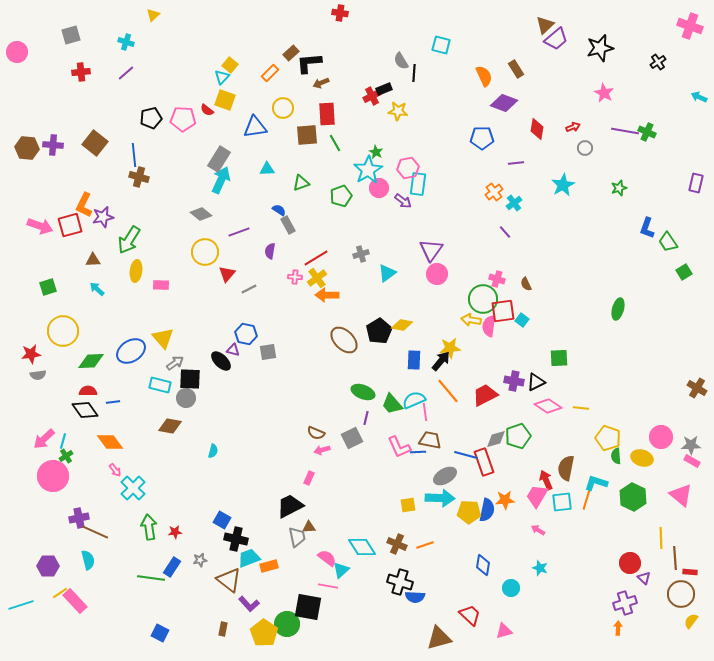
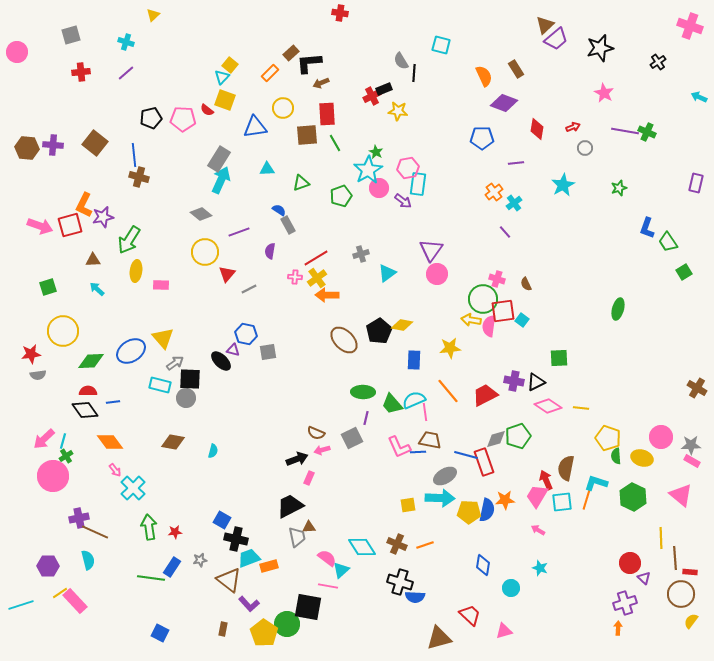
black arrow at (441, 361): moved 144 px left, 98 px down; rotated 30 degrees clockwise
green ellipse at (363, 392): rotated 20 degrees counterclockwise
brown diamond at (170, 426): moved 3 px right, 16 px down
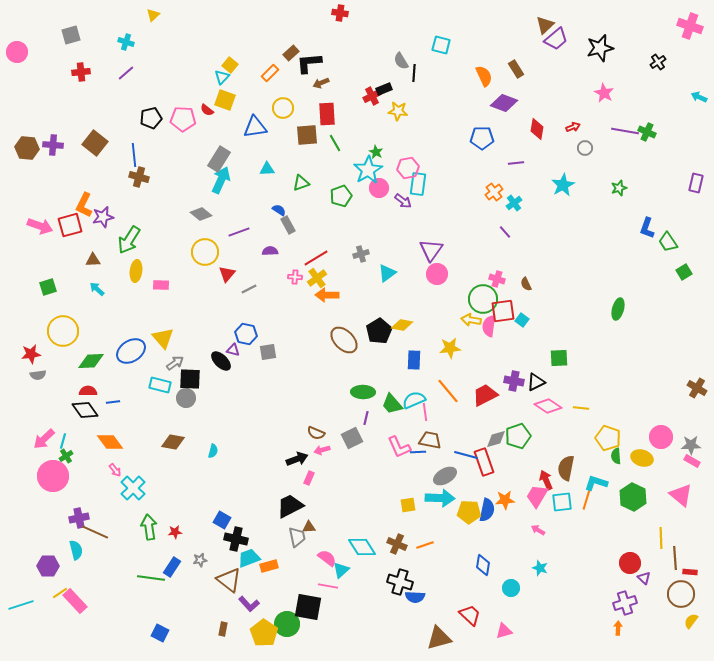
purple semicircle at (270, 251): rotated 77 degrees clockwise
cyan semicircle at (88, 560): moved 12 px left, 10 px up
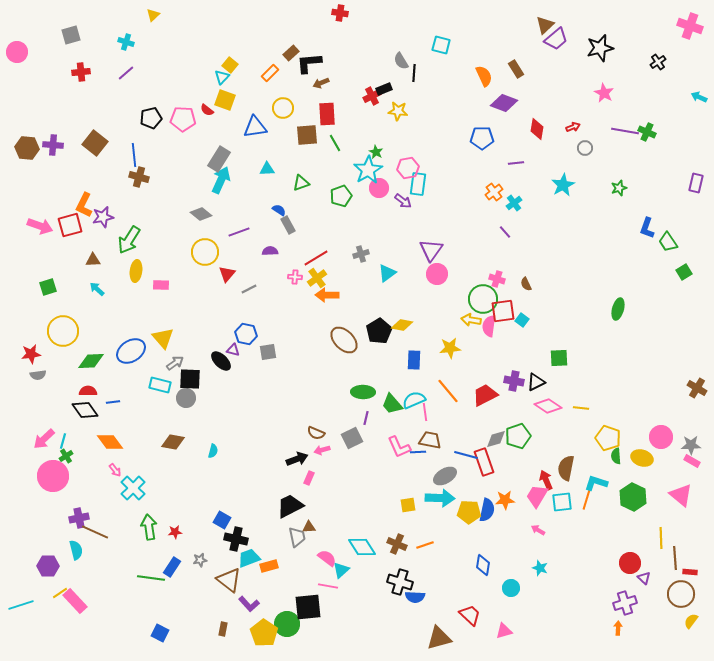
black square at (308, 607): rotated 16 degrees counterclockwise
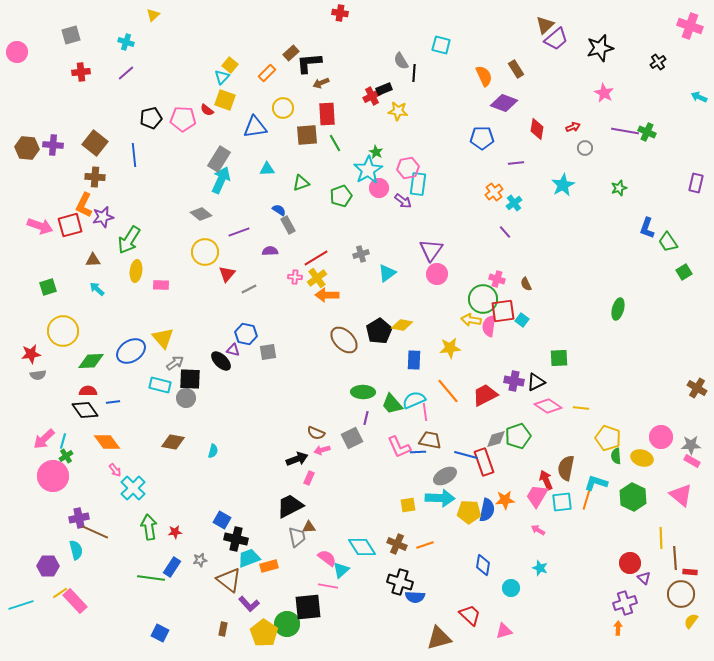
orange rectangle at (270, 73): moved 3 px left
brown cross at (139, 177): moved 44 px left; rotated 12 degrees counterclockwise
orange diamond at (110, 442): moved 3 px left
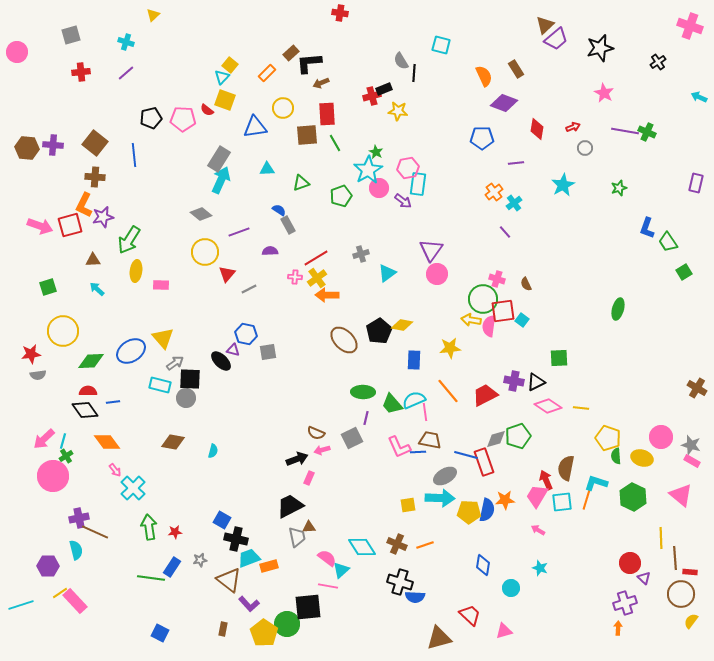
red cross at (372, 96): rotated 12 degrees clockwise
gray star at (691, 445): rotated 18 degrees clockwise
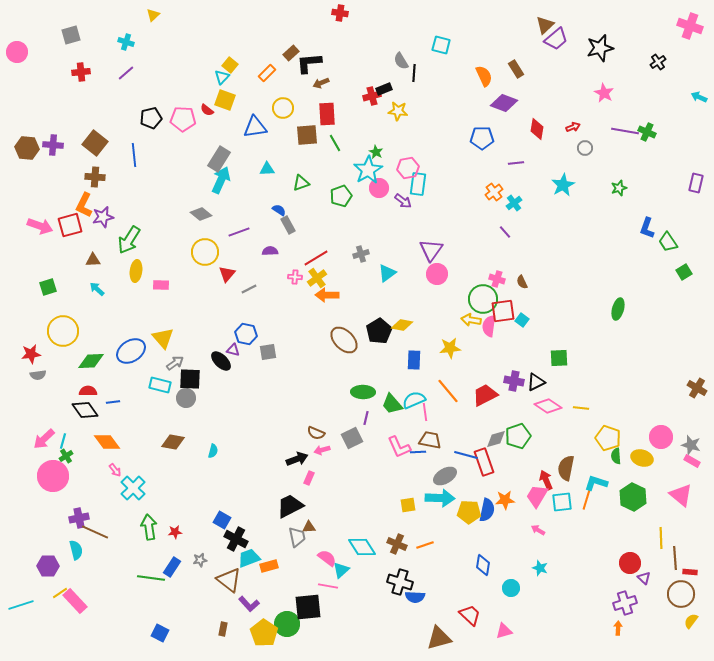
brown semicircle at (526, 284): moved 4 px left, 2 px up
black cross at (236, 539): rotated 15 degrees clockwise
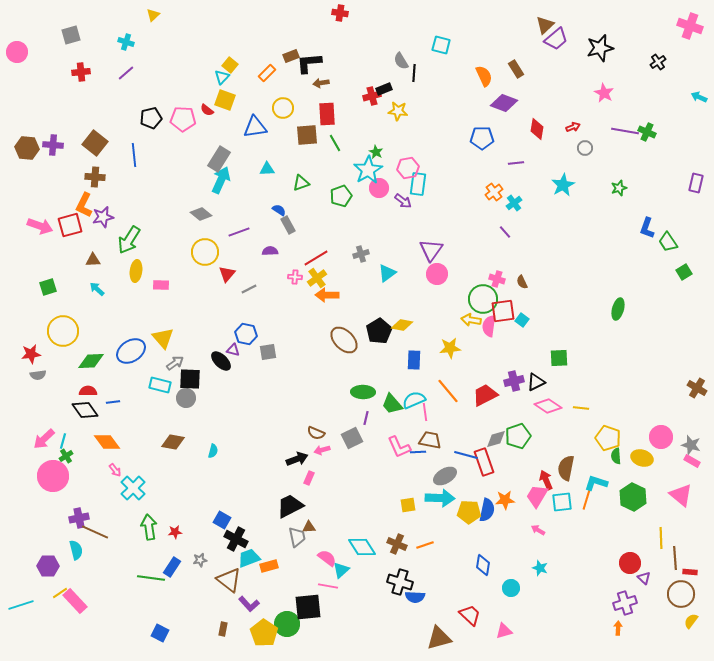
brown rectangle at (291, 53): moved 3 px down; rotated 21 degrees clockwise
brown arrow at (321, 83): rotated 14 degrees clockwise
purple cross at (514, 381): rotated 24 degrees counterclockwise
